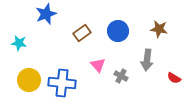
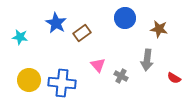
blue star: moved 10 px right, 9 px down; rotated 20 degrees counterclockwise
blue circle: moved 7 px right, 13 px up
cyan star: moved 1 px right, 6 px up
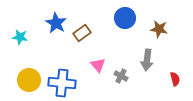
red semicircle: moved 1 px right, 1 px down; rotated 136 degrees counterclockwise
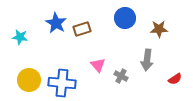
brown star: rotated 12 degrees counterclockwise
brown rectangle: moved 4 px up; rotated 18 degrees clockwise
red semicircle: rotated 72 degrees clockwise
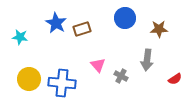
yellow circle: moved 1 px up
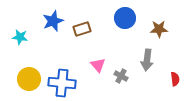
blue star: moved 3 px left, 2 px up; rotated 20 degrees clockwise
red semicircle: rotated 64 degrees counterclockwise
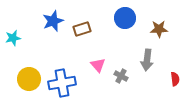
cyan star: moved 7 px left, 1 px down; rotated 21 degrees counterclockwise
blue cross: rotated 16 degrees counterclockwise
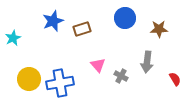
cyan star: rotated 14 degrees counterclockwise
gray arrow: moved 2 px down
red semicircle: rotated 24 degrees counterclockwise
blue cross: moved 2 px left
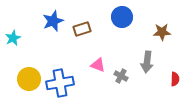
blue circle: moved 3 px left, 1 px up
brown star: moved 3 px right, 3 px down
pink triangle: rotated 28 degrees counterclockwise
red semicircle: rotated 32 degrees clockwise
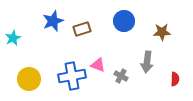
blue circle: moved 2 px right, 4 px down
blue cross: moved 12 px right, 7 px up
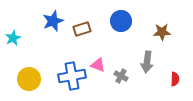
blue circle: moved 3 px left
